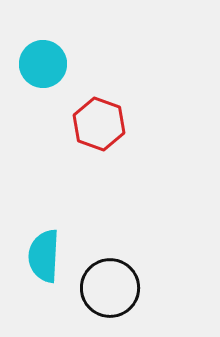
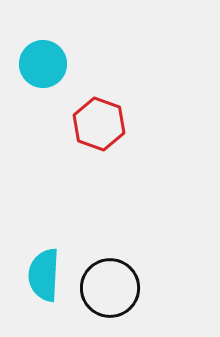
cyan semicircle: moved 19 px down
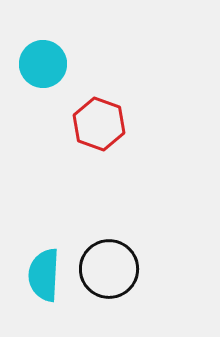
black circle: moved 1 px left, 19 px up
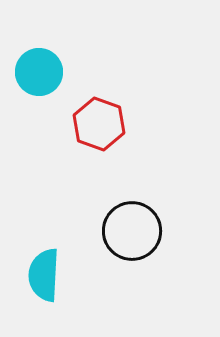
cyan circle: moved 4 px left, 8 px down
black circle: moved 23 px right, 38 px up
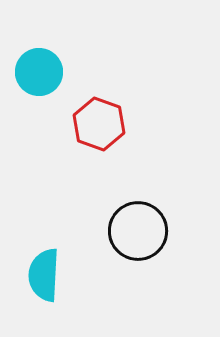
black circle: moved 6 px right
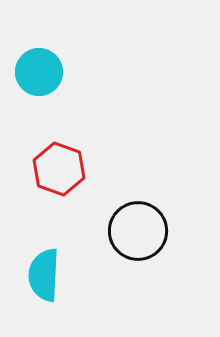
red hexagon: moved 40 px left, 45 px down
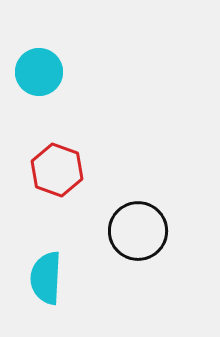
red hexagon: moved 2 px left, 1 px down
cyan semicircle: moved 2 px right, 3 px down
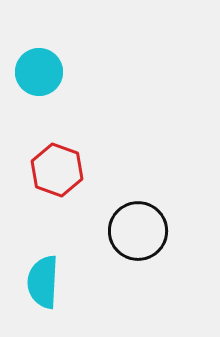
cyan semicircle: moved 3 px left, 4 px down
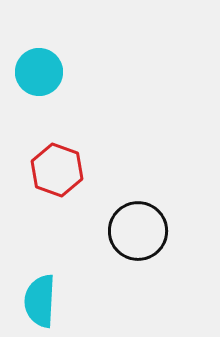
cyan semicircle: moved 3 px left, 19 px down
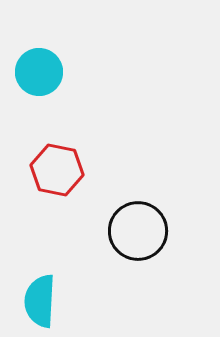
red hexagon: rotated 9 degrees counterclockwise
